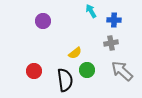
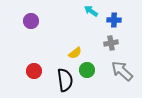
cyan arrow: rotated 24 degrees counterclockwise
purple circle: moved 12 px left
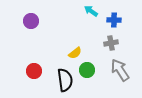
gray arrow: moved 2 px left, 1 px up; rotated 15 degrees clockwise
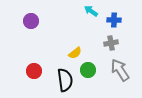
green circle: moved 1 px right
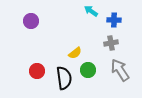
red circle: moved 3 px right
black semicircle: moved 1 px left, 2 px up
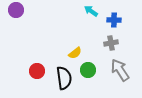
purple circle: moved 15 px left, 11 px up
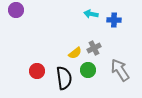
cyan arrow: moved 3 px down; rotated 24 degrees counterclockwise
gray cross: moved 17 px left, 5 px down; rotated 16 degrees counterclockwise
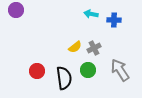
yellow semicircle: moved 6 px up
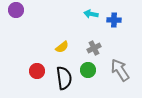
yellow semicircle: moved 13 px left
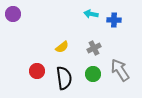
purple circle: moved 3 px left, 4 px down
green circle: moved 5 px right, 4 px down
